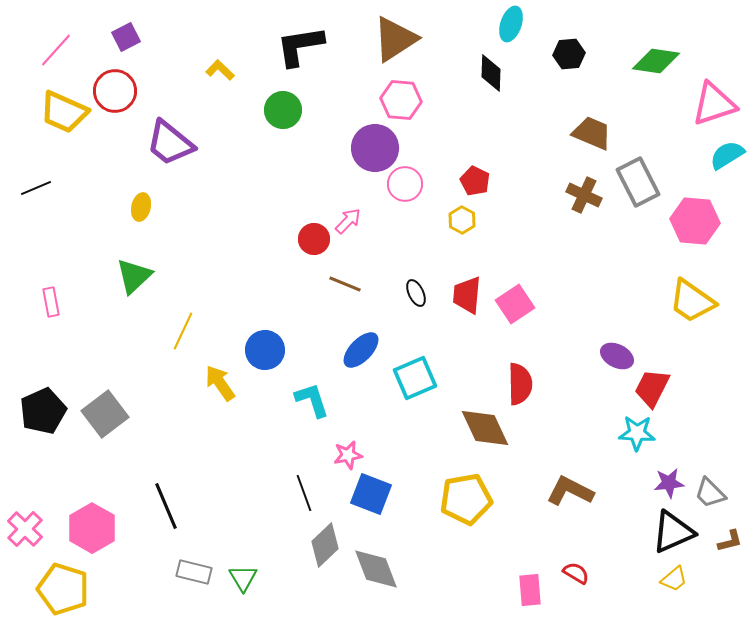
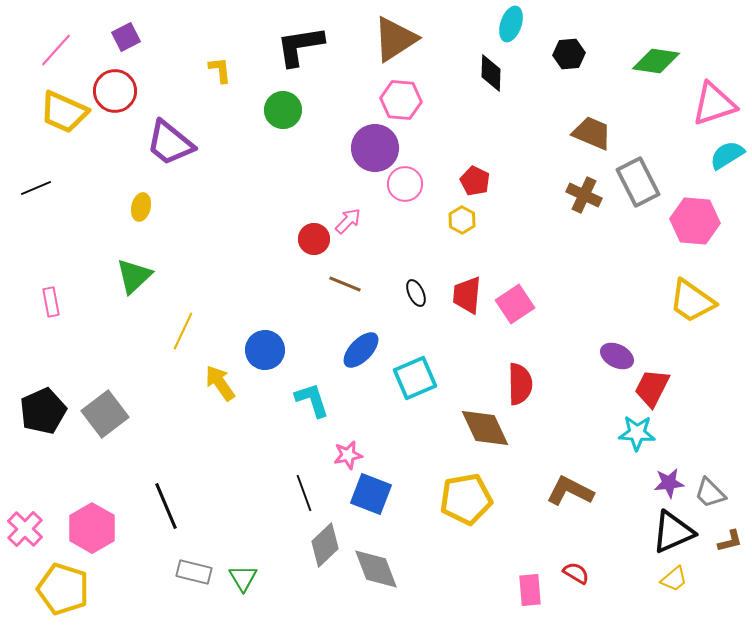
yellow L-shape at (220, 70): rotated 40 degrees clockwise
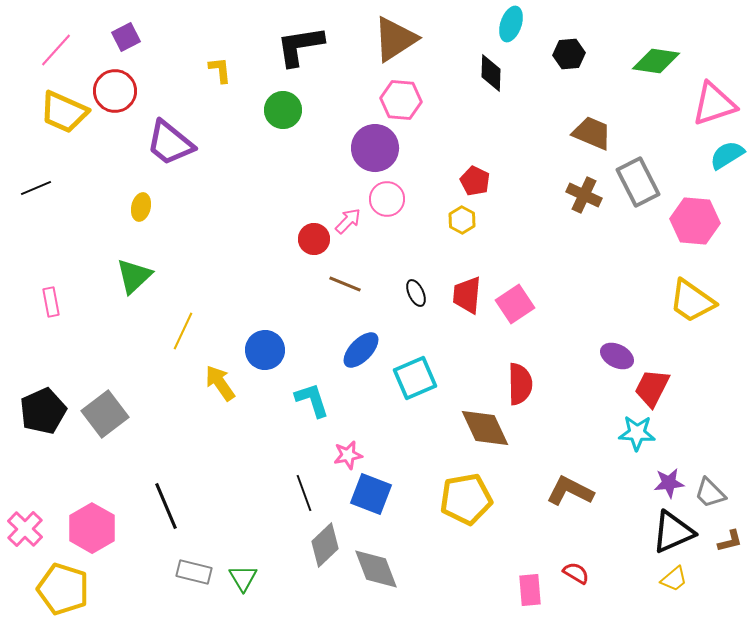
pink circle at (405, 184): moved 18 px left, 15 px down
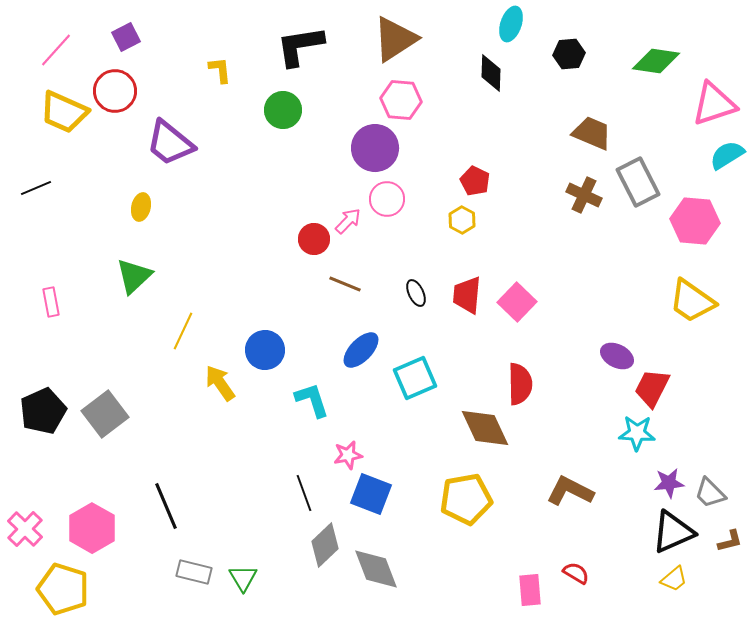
pink square at (515, 304): moved 2 px right, 2 px up; rotated 12 degrees counterclockwise
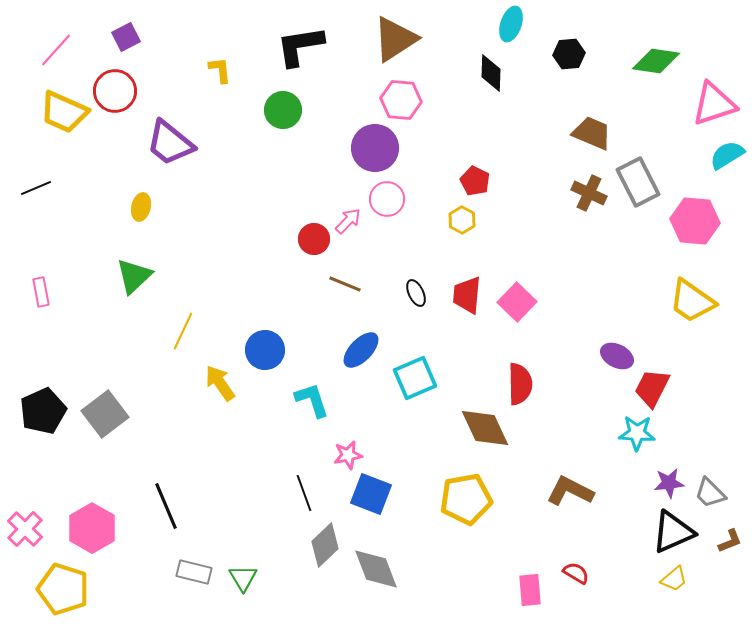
brown cross at (584, 195): moved 5 px right, 2 px up
pink rectangle at (51, 302): moved 10 px left, 10 px up
brown L-shape at (730, 541): rotated 8 degrees counterclockwise
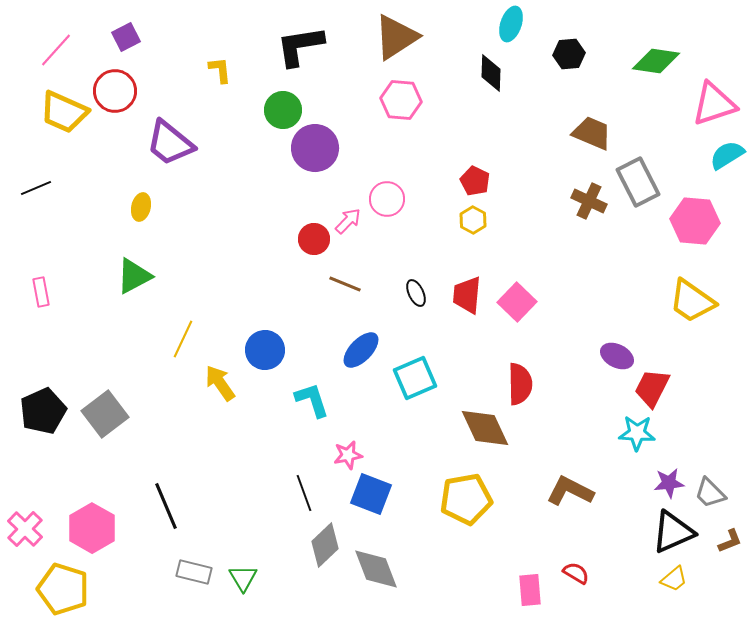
brown triangle at (395, 39): moved 1 px right, 2 px up
purple circle at (375, 148): moved 60 px left
brown cross at (589, 193): moved 8 px down
yellow hexagon at (462, 220): moved 11 px right
green triangle at (134, 276): rotated 15 degrees clockwise
yellow line at (183, 331): moved 8 px down
